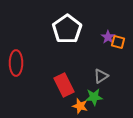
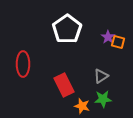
red ellipse: moved 7 px right, 1 px down
green star: moved 9 px right, 2 px down
orange star: moved 2 px right
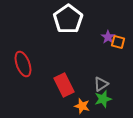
white pentagon: moved 1 px right, 10 px up
red ellipse: rotated 20 degrees counterclockwise
gray triangle: moved 8 px down
green star: rotated 12 degrees counterclockwise
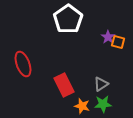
green star: moved 5 px down; rotated 12 degrees clockwise
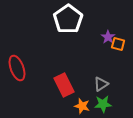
orange square: moved 2 px down
red ellipse: moved 6 px left, 4 px down
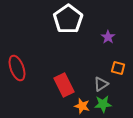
orange square: moved 24 px down
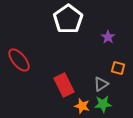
red ellipse: moved 2 px right, 8 px up; rotated 20 degrees counterclockwise
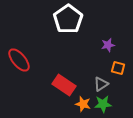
purple star: moved 8 px down; rotated 24 degrees clockwise
red rectangle: rotated 30 degrees counterclockwise
orange star: moved 1 px right, 2 px up
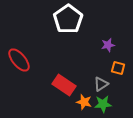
orange star: moved 1 px right, 2 px up
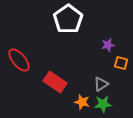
orange square: moved 3 px right, 5 px up
red rectangle: moved 9 px left, 3 px up
orange star: moved 2 px left
